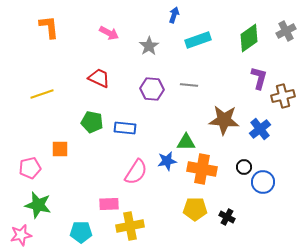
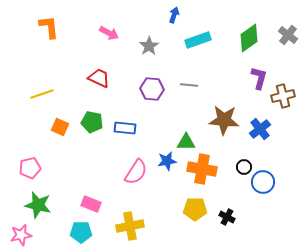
gray cross: moved 2 px right, 4 px down; rotated 24 degrees counterclockwise
orange square: moved 22 px up; rotated 24 degrees clockwise
pink rectangle: moved 18 px left; rotated 24 degrees clockwise
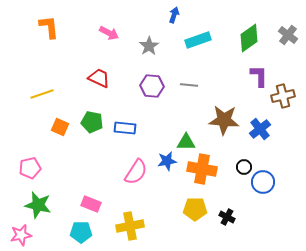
purple L-shape: moved 2 px up; rotated 15 degrees counterclockwise
purple hexagon: moved 3 px up
